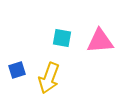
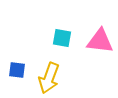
pink triangle: rotated 12 degrees clockwise
blue square: rotated 24 degrees clockwise
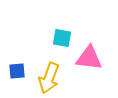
pink triangle: moved 11 px left, 17 px down
blue square: moved 1 px down; rotated 12 degrees counterclockwise
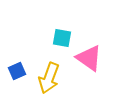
pink triangle: rotated 28 degrees clockwise
blue square: rotated 18 degrees counterclockwise
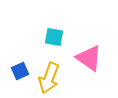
cyan square: moved 8 px left, 1 px up
blue square: moved 3 px right
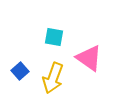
blue square: rotated 18 degrees counterclockwise
yellow arrow: moved 4 px right
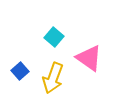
cyan square: rotated 30 degrees clockwise
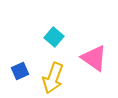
pink triangle: moved 5 px right
blue square: rotated 18 degrees clockwise
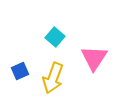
cyan square: moved 1 px right
pink triangle: rotated 28 degrees clockwise
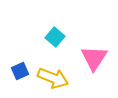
yellow arrow: rotated 88 degrees counterclockwise
